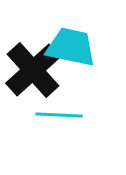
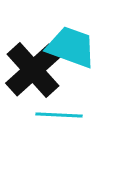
cyan trapezoid: rotated 8 degrees clockwise
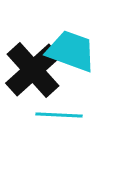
cyan trapezoid: moved 4 px down
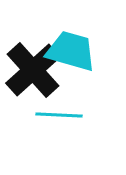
cyan trapezoid: rotated 4 degrees counterclockwise
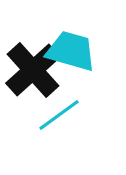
cyan line: rotated 39 degrees counterclockwise
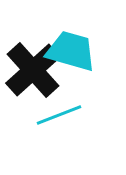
cyan line: rotated 15 degrees clockwise
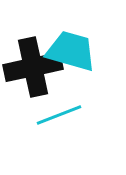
black cross: moved 3 px up; rotated 30 degrees clockwise
